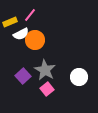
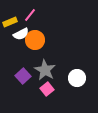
white circle: moved 2 px left, 1 px down
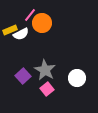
yellow rectangle: moved 8 px down
orange circle: moved 7 px right, 17 px up
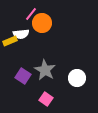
pink line: moved 1 px right, 1 px up
yellow rectangle: moved 11 px down
white semicircle: rotated 21 degrees clockwise
purple square: rotated 14 degrees counterclockwise
pink square: moved 1 px left, 10 px down; rotated 16 degrees counterclockwise
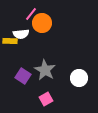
yellow rectangle: rotated 24 degrees clockwise
white circle: moved 2 px right
pink square: rotated 24 degrees clockwise
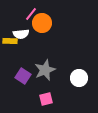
gray star: rotated 20 degrees clockwise
pink square: rotated 16 degrees clockwise
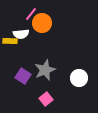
pink square: rotated 24 degrees counterclockwise
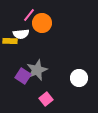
pink line: moved 2 px left, 1 px down
gray star: moved 8 px left
